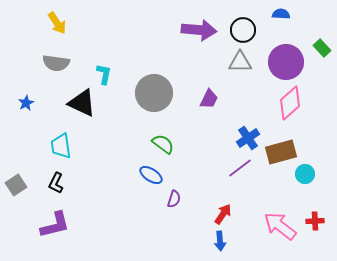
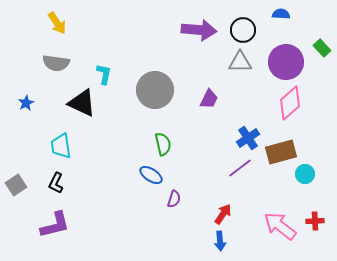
gray circle: moved 1 px right, 3 px up
green semicircle: rotated 40 degrees clockwise
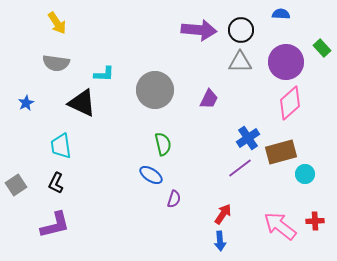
black circle: moved 2 px left
cyan L-shape: rotated 80 degrees clockwise
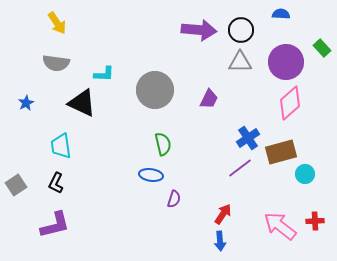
blue ellipse: rotated 25 degrees counterclockwise
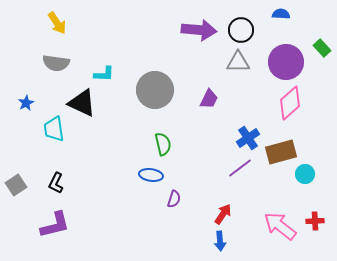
gray triangle: moved 2 px left
cyan trapezoid: moved 7 px left, 17 px up
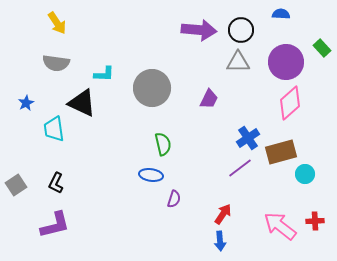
gray circle: moved 3 px left, 2 px up
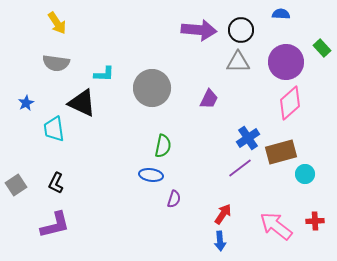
green semicircle: moved 2 px down; rotated 25 degrees clockwise
pink arrow: moved 4 px left
